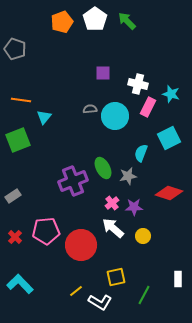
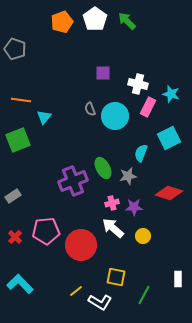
gray semicircle: rotated 104 degrees counterclockwise
pink cross: rotated 24 degrees clockwise
yellow square: rotated 24 degrees clockwise
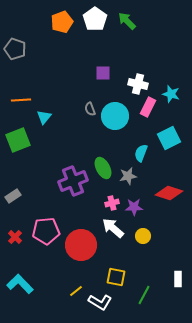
orange line: rotated 12 degrees counterclockwise
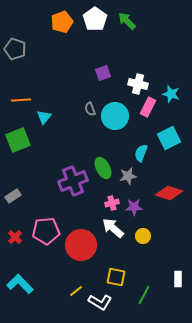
purple square: rotated 21 degrees counterclockwise
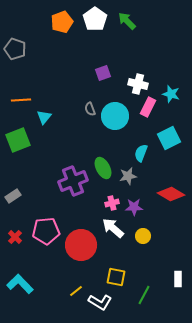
red diamond: moved 2 px right, 1 px down; rotated 12 degrees clockwise
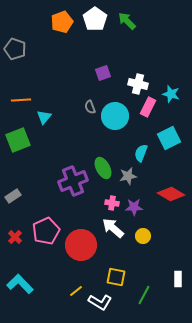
gray semicircle: moved 2 px up
pink cross: rotated 24 degrees clockwise
pink pentagon: rotated 20 degrees counterclockwise
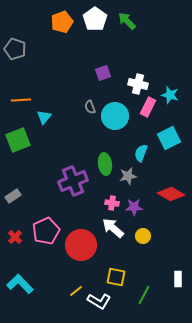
cyan star: moved 1 px left, 1 px down
green ellipse: moved 2 px right, 4 px up; rotated 20 degrees clockwise
white L-shape: moved 1 px left, 1 px up
